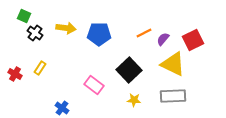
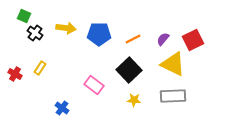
orange line: moved 11 px left, 6 px down
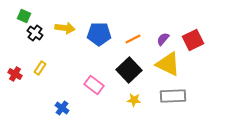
yellow arrow: moved 1 px left
yellow triangle: moved 5 px left
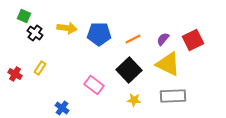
yellow arrow: moved 2 px right
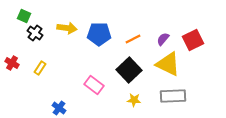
red cross: moved 3 px left, 11 px up
blue cross: moved 3 px left
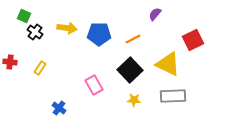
black cross: moved 1 px up
purple semicircle: moved 8 px left, 25 px up
red cross: moved 2 px left, 1 px up; rotated 24 degrees counterclockwise
black square: moved 1 px right
pink rectangle: rotated 24 degrees clockwise
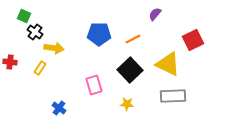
yellow arrow: moved 13 px left, 20 px down
pink rectangle: rotated 12 degrees clockwise
yellow star: moved 7 px left, 4 px down
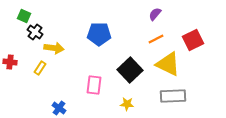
orange line: moved 23 px right
pink rectangle: rotated 24 degrees clockwise
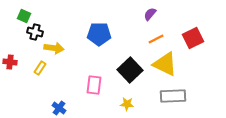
purple semicircle: moved 5 px left
black cross: rotated 21 degrees counterclockwise
red square: moved 2 px up
yellow triangle: moved 3 px left
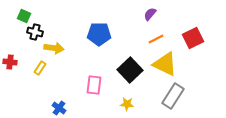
gray rectangle: rotated 55 degrees counterclockwise
